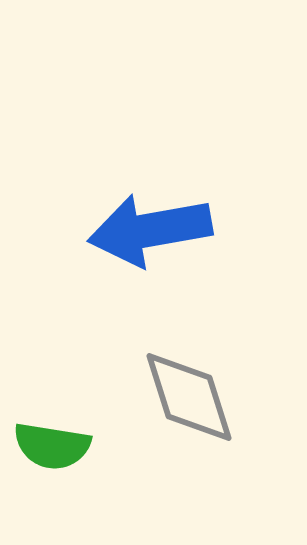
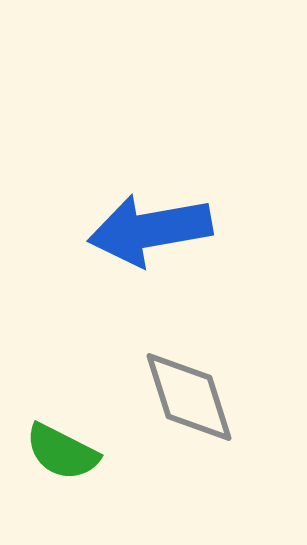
green semicircle: moved 10 px right, 6 px down; rotated 18 degrees clockwise
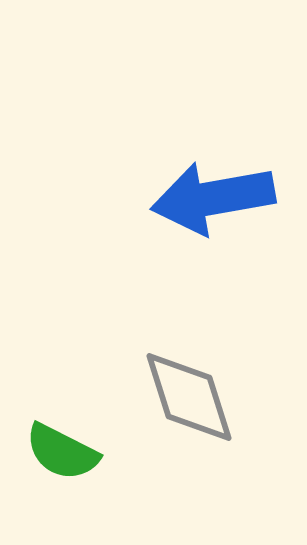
blue arrow: moved 63 px right, 32 px up
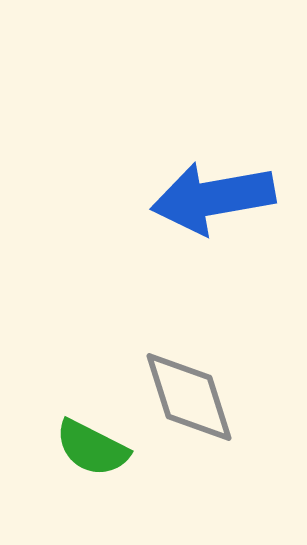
green semicircle: moved 30 px right, 4 px up
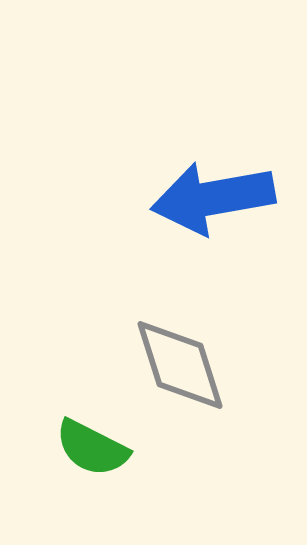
gray diamond: moved 9 px left, 32 px up
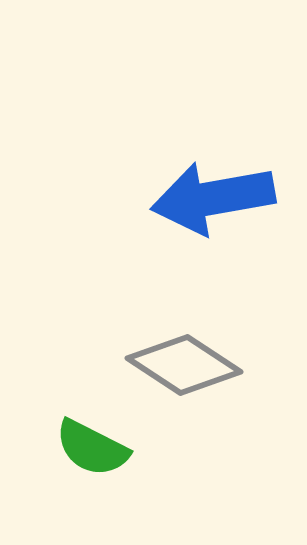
gray diamond: moved 4 px right; rotated 39 degrees counterclockwise
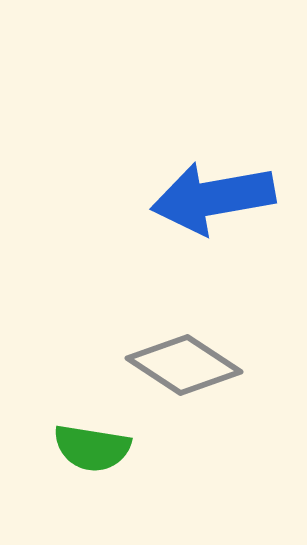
green semicircle: rotated 18 degrees counterclockwise
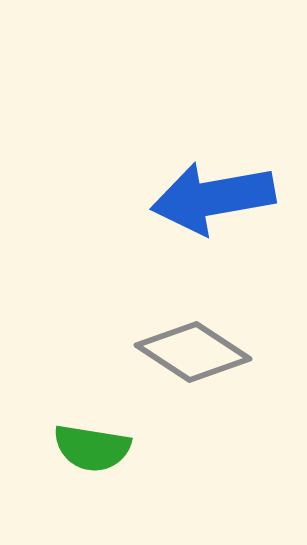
gray diamond: moved 9 px right, 13 px up
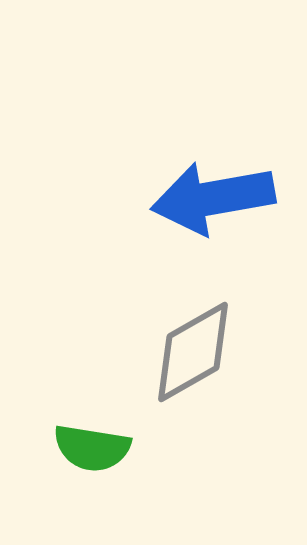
gray diamond: rotated 63 degrees counterclockwise
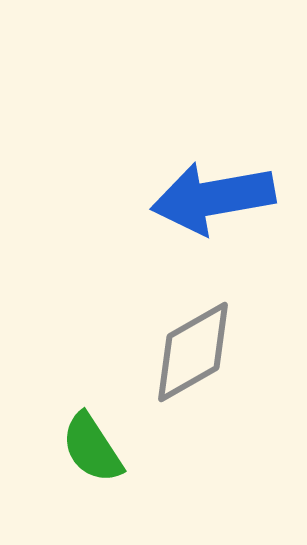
green semicircle: rotated 48 degrees clockwise
